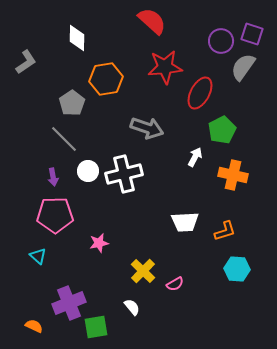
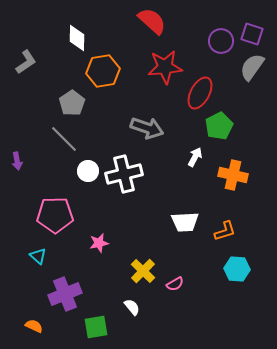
gray semicircle: moved 9 px right
orange hexagon: moved 3 px left, 8 px up
green pentagon: moved 3 px left, 4 px up
purple arrow: moved 36 px left, 16 px up
purple cross: moved 4 px left, 9 px up
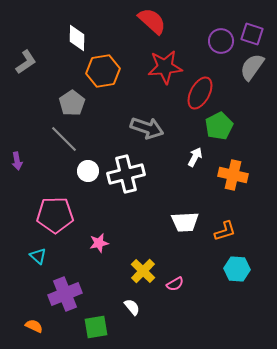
white cross: moved 2 px right
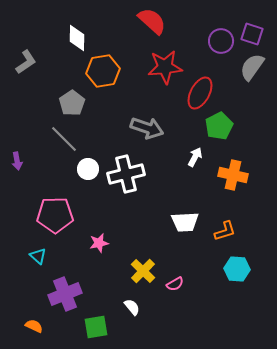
white circle: moved 2 px up
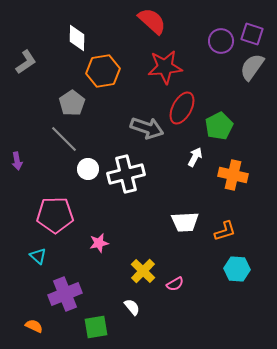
red ellipse: moved 18 px left, 15 px down
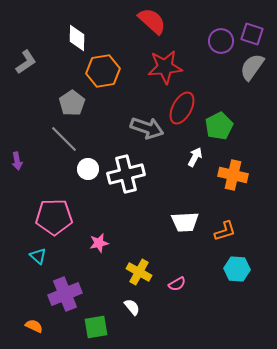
pink pentagon: moved 1 px left, 2 px down
yellow cross: moved 4 px left, 1 px down; rotated 15 degrees counterclockwise
pink semicircle: moved 2 px right
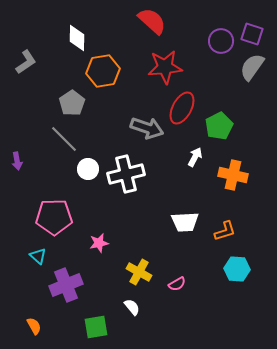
purple cross: moved 1 px right, 9 px up
orange semicircle: rotated 36 degrees clockwise
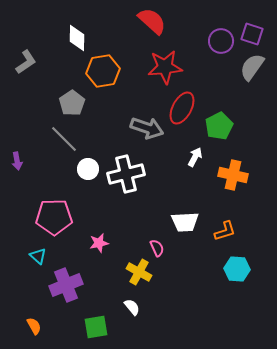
pink semicircle: moved 20 px left, 36 px up; rotated 84 degrees counterclockwise
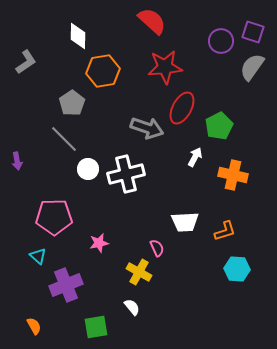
purple square: moved 1 px right, 2 px up
white diamond: moved 1 px right, 2 px up
